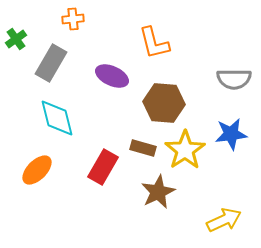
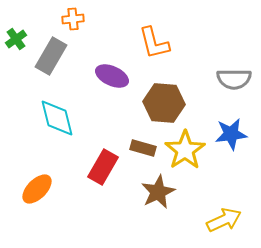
gray rectangle: moved 7 px up
orange ellipse: moved 19 px down
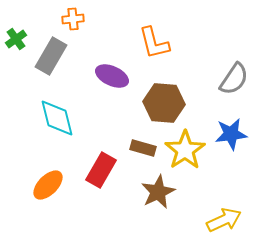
gray semicircle: rotated 56 degrees counterclockwise
red rectangle: moved 2 px left, 3 px down
orange ellipse: moved 11 px right, 4 px up
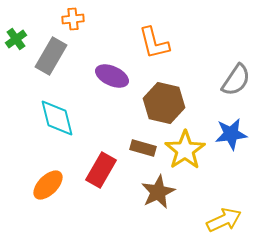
gray semicircle: moved 2 px right, 1 px down
brown hexagon: rotated 9 degrees clockwise
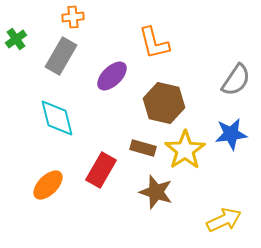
orange cross: moved 2 px up
gray rectangle: moved 10 px right
purple ellipse: rotated 68 degrees counterclockwise
brown star: moved 2 px left; rotated 28 degrees counterclockwise
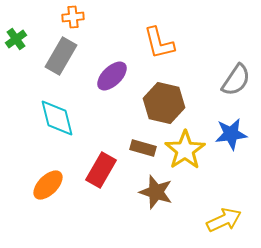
orange L-shape: moved 5 px right
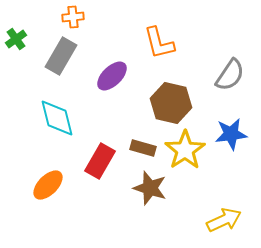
gray semicircle: moved 6 px left, 5 px up
brown hexagon: moved 7 px right
red rectangle: moved 1 px left, 9 px up
brown star: moved 6 px left, 4 px up
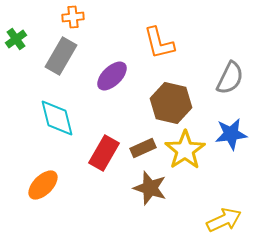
gray semicircle: moved 3 px down; rotated 8 degrees counterclockwise
brown rectangle: rotated 40 degrees counterclockwise
red rectangle: moved 4 px right, 8 px up
orange ellipse: moved 5 px left
